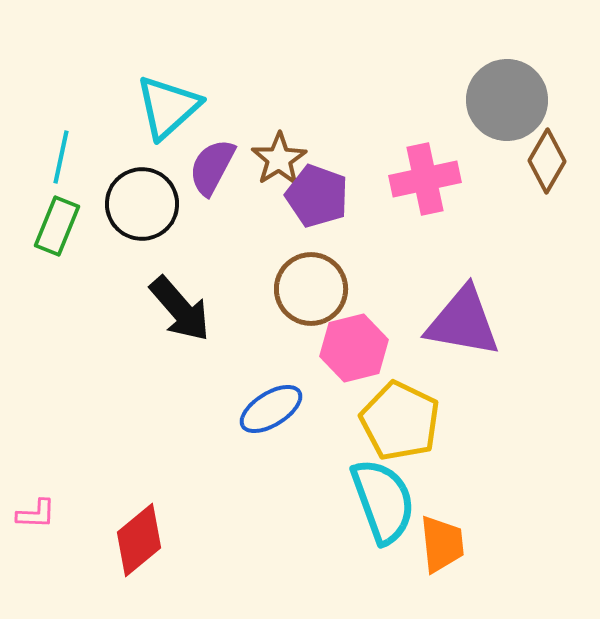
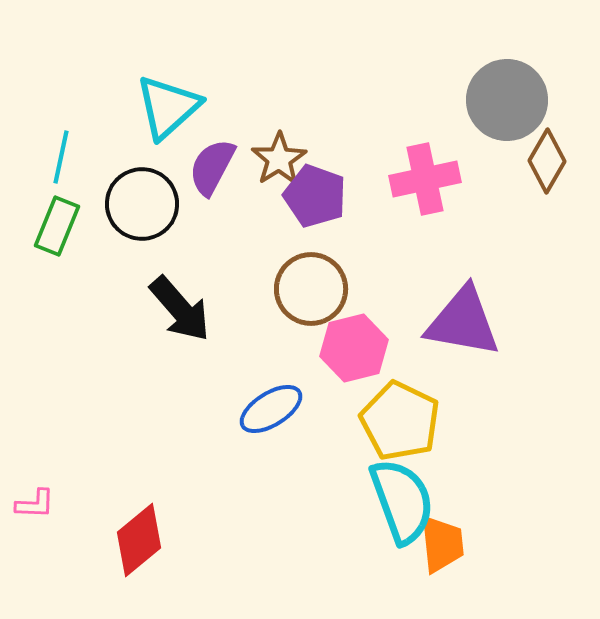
purple pentagon: moved 2 px left
cyan semicircle: moved 19 px right
pink L-shape: moved 1 px left, 10 px up
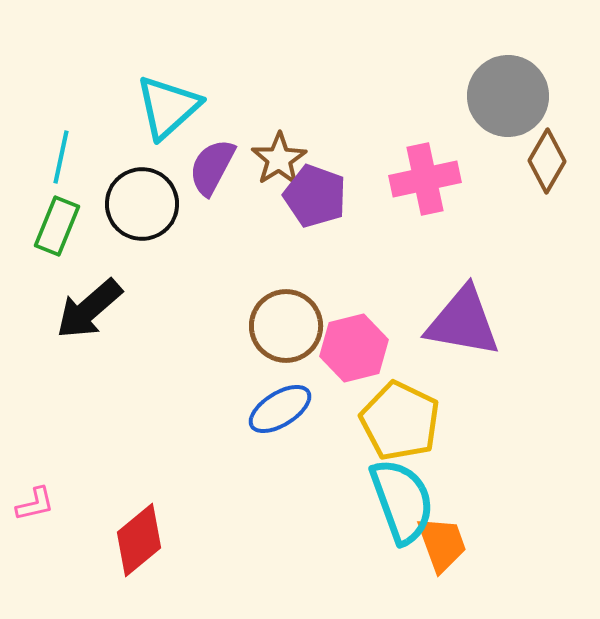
gray circle: moved 1 px right, 4 px up
brown circle: moved 25 px left, 37 px down
black arrow: moved 91 px left; rotated 90 degrees clockwise
blue ellipse: moved 9 px right
pink L-shape: rotated 15 degrees counterclockwise
orange trapezoid: rotated 14 degrees counterclockwise
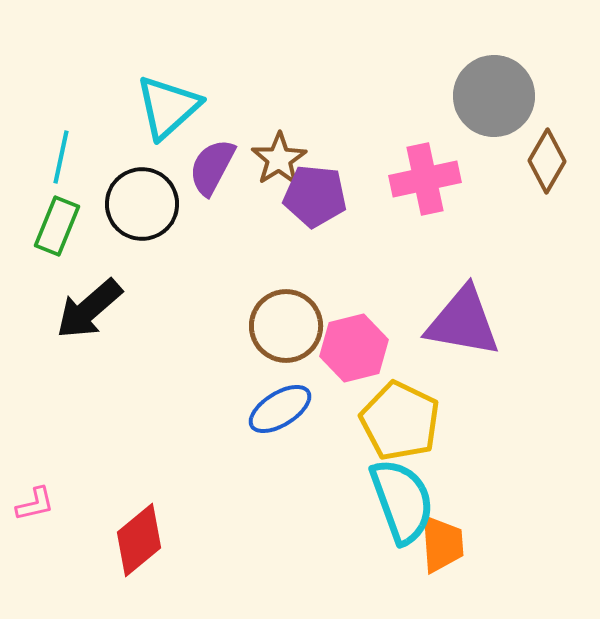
gray circle: moved 14 px left
purple pentagon: rotated 14 degrees counterclockwise
orange trapezoid: rotated 16 degrees clockwise
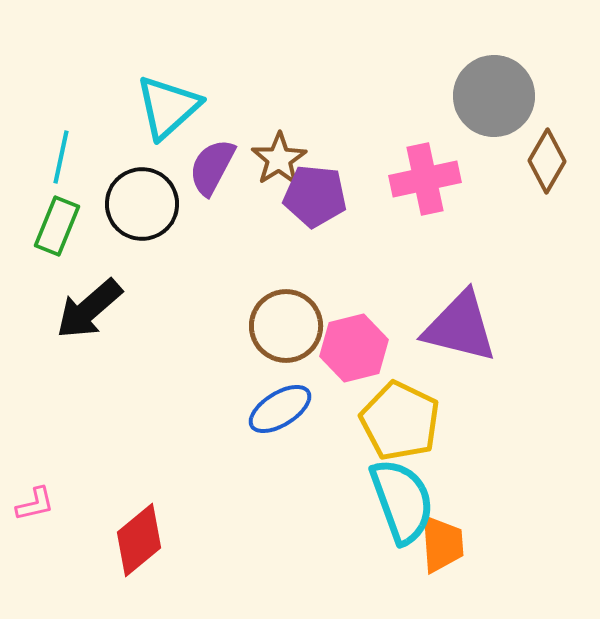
purple triangle: moved 3 px left, 5 px down; rotated 4 degrees clockwise
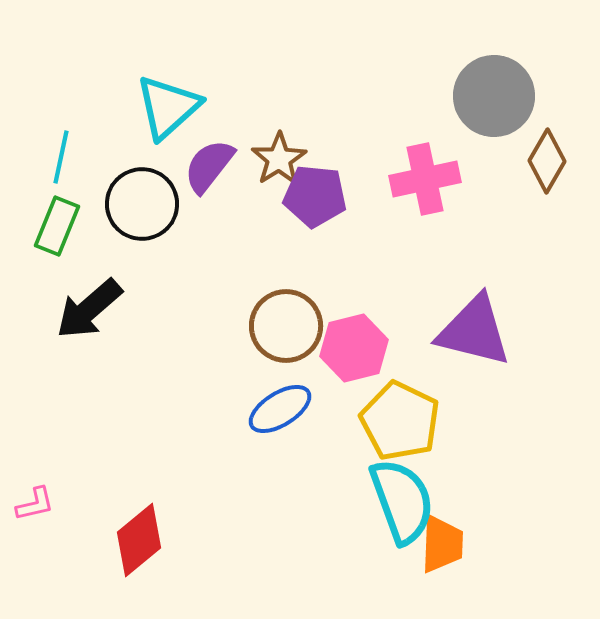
purple semicircle: moved 3 px left, 1 px up; rotated 10 degrees clockwise
purple triangle: moved 14 px right, 4 px down
orange trapezoid: rotated 6 degrees clockwise
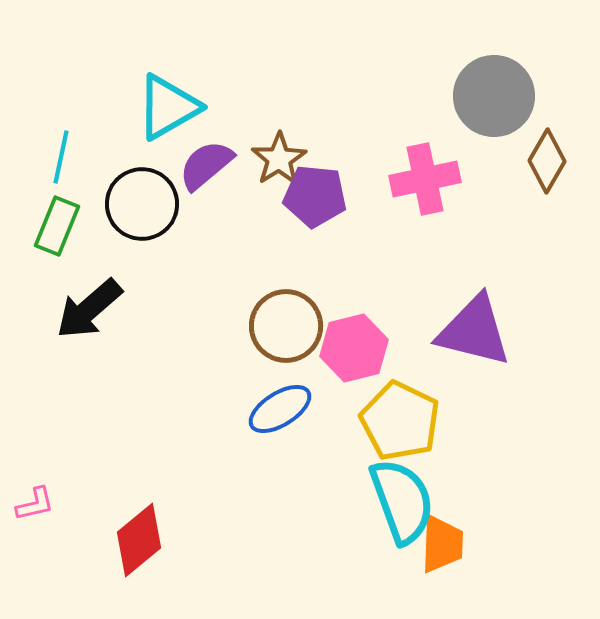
cyan triangle: rotated 12 degrees clockwise
purple semicircle: moved 3 px left, 1 px up; rotated 12 degrees clockwise
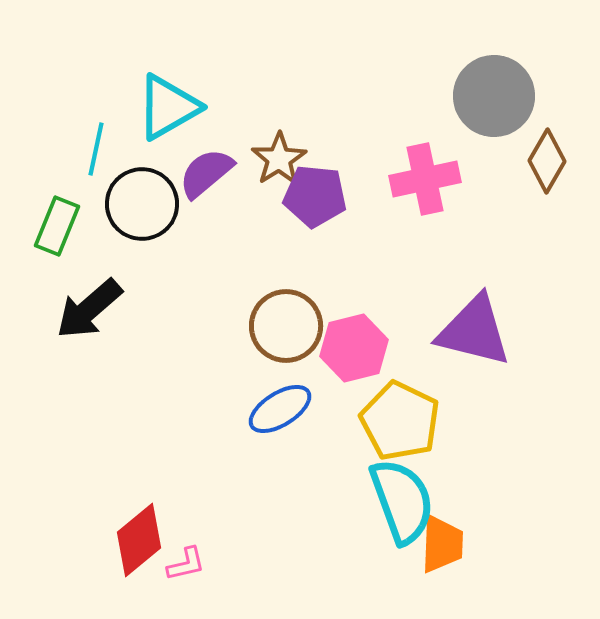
cyan line: moved 35 px right, 8 px up
purple semicircle: moved 8 px down
pink L-shape: moved 151 px right, 60 px down
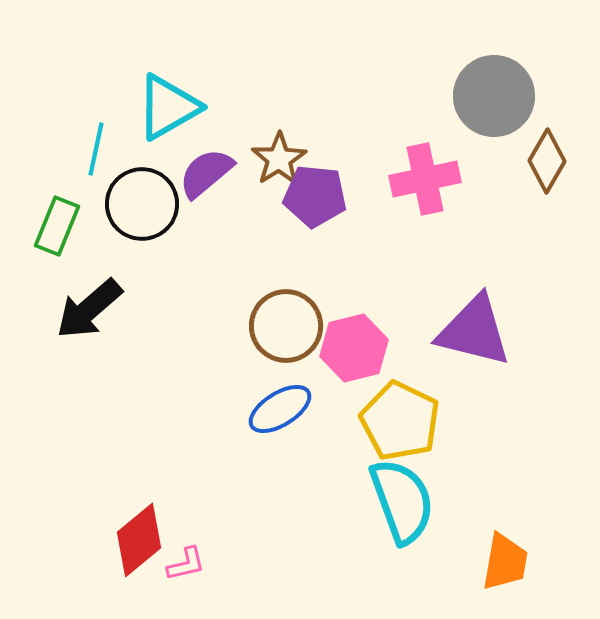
orange trapezoid: moved 63 px right, 18 px down; rotated 8 degrees clockwise
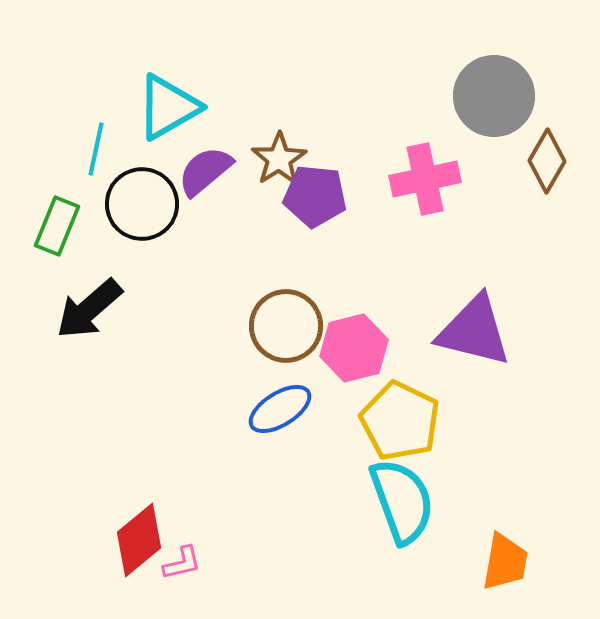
purple semicircle: moved 1 px left, 2 px up
pink L-shape: moved 4 px left, 1 px up
